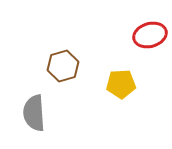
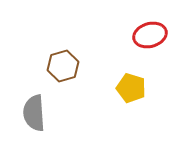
yellow pentagon: moved 10 px right, 4 px down; rotated 20 degrees clockwise
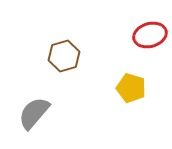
brown hexagon: moved 1 px right, 10 px up
gray semicircle: rotated 45 degrees clockwise
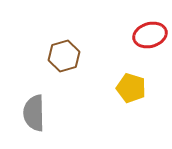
gray semicircle: rotated 42 degrees counterclockwise
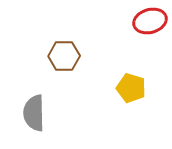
red ellipse: moved 14 px up
brown hexagon: rotated 16 degrees clockwise
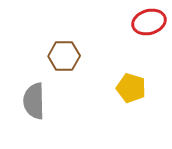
red ellipse: moved 1 px left, 1 px down
gray semicircle: moved 12 px up
